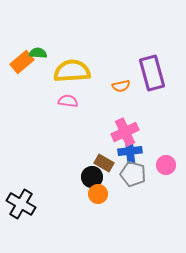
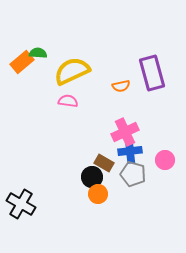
yellow semicircle: rotated 21 degrees counterclockwise
pink circle: moved 1 px left, 5 px up
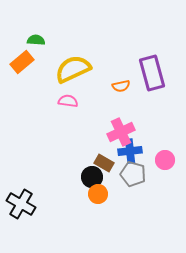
green semicircle: moved 2 px left, 13 px up
yellow semicircle: moved 1 px right, 2 px up
pink cross: moved 4 px left
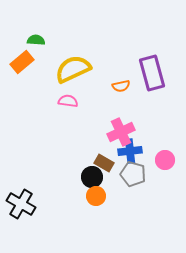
orange circle: moved 2 px left, 2 px down
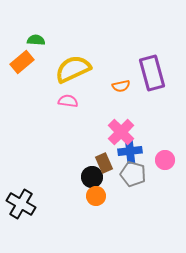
pink cross: rotated 20 degrees counterclockwise
brown rectangle: rotated 36 degrees clockwise
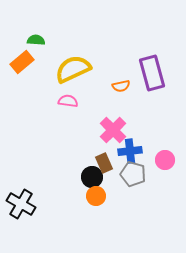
pink cross: moved 8 px left, 2 px up
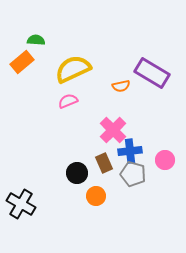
purple rectangle: rotated 44 degrees counterclockwise
pink semicircle: rotated 30 degrees counterclockwise
black circle: moved 15 px left, 4 px up
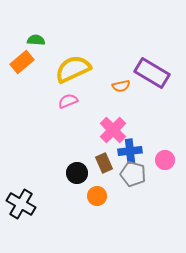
orange circle: moved 1 px right
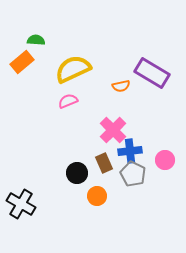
gray pentagon: rotated 10 degrees clockwise
